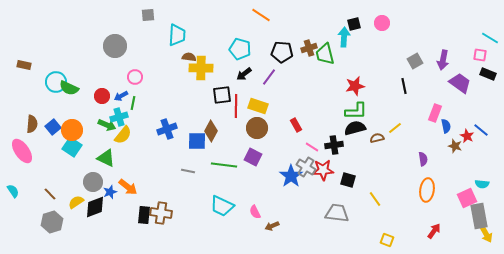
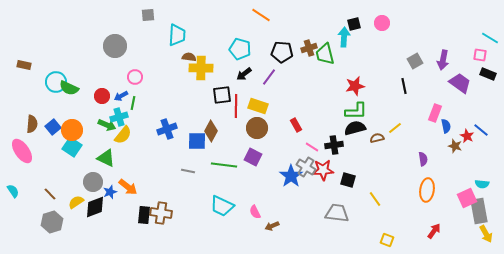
gray rectangle at (479, 216): moved 5 px up
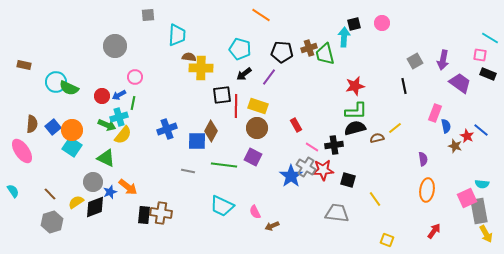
blue arrow at (121, 96): moved 2 px left, 1 px up
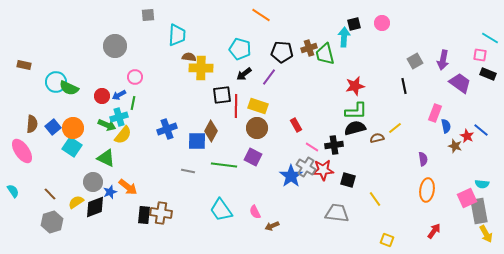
orange circle at (72, 130): moved 1 px right, 2 px up
cyan trapezoid at (222, 206): moved 1 px left, 4 px down; rotated 30 degrees clockwise
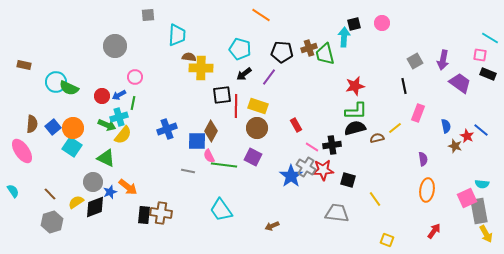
pink rectangle at (435, 113): moved 17 px left
black cross at (334, 145): moved 2 px left
pink semicircle at (255, 212): moved 46 px left, 56 px up
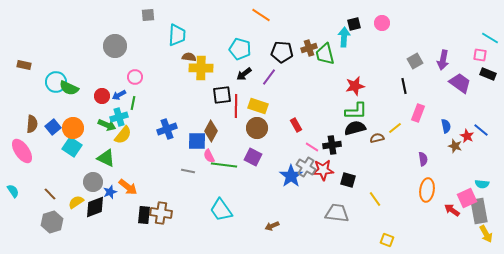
red arrow at (434, 231): moved 18 px right, 21 px up; rotated 91 degrees counterclockwise
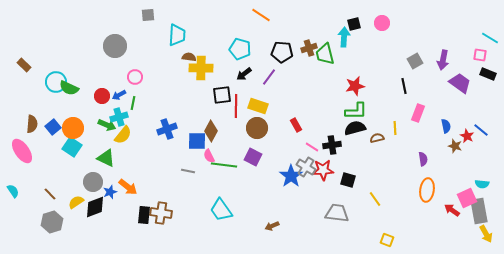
brown rectangle at (24, 65): rotated 32 degrees clockwise
yellow line at (395, 128): rotated 56 degrees counterclockwise
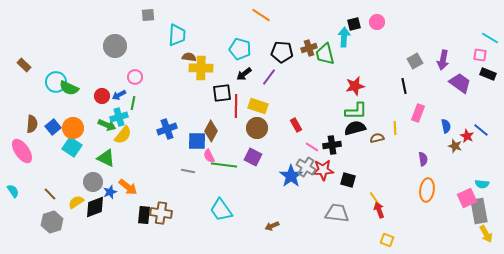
pink circle at (382, 23): moved 5 px left, 1 px up
black square at (222, 95): moved 2 px up
red arrow at (452, 210): moved 73 px left; rotated 35 degrees clockwise
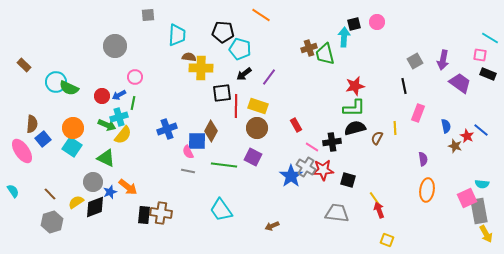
black pentagon at (282, 52): moved 59 px left, 20 px up
green L-shape at (356, 111): moved 2 px left, 3 px up
blue square at (53, 127): moved 10 px left, 12 px down
brown semicircle at (377, 138): rotated 48 degrees counterclockwise
black cross at (332, 145): moved 3 px up
pink semicircle at (209, 156): moved 21 px left, 4 px up
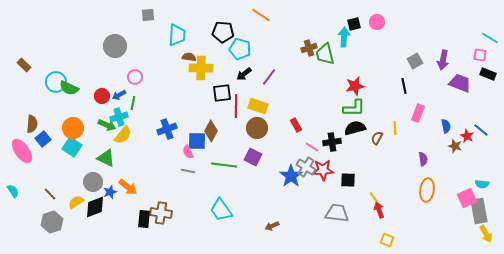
purple trapezoid at (460, 83): rotated 15 degrees counterclockwise
black square at (348, 180): rotated 14 degrees counterclockwise
black rectangle at (144, 215): moved 4 px down
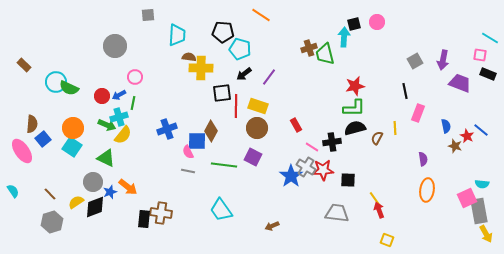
black line at (404, 86): moved 1 px right, 5 px down
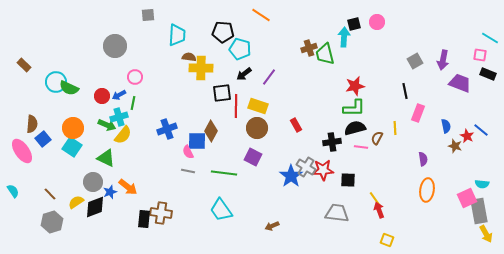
pink line at (312, 147): moved 49 px right; rotated 24 degrees counterclockwise
green line at (224, 165): moved 8 px down
